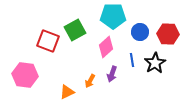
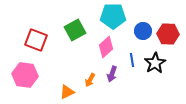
blue circle: moved 3 px right, 1 px up
red square: moved 12 px left, 1 px up
orange arrow: moved 1 px up
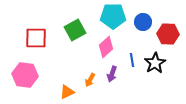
blue circle: moved 9 px up
red square: moved 2 px up; rotated 20 degrees counterclockwise
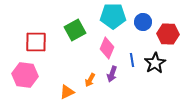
red square: moved 4 px down
pink diamond: moved 1 px right, 1 px down; rotated 25 degrees counterclockwise
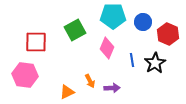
red hexagon: rotated 20 degrees clockwise
purple arrow: moved 14 px down; rotated 112 degrees counterclockwise
orange arrow: moved 1 px down; rotated 56 degrees counterclockwise
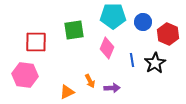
green square: moved 1 px left; rotated 20 degrees clockwise
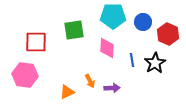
pink diamond: rotated 20 degrees counterclockwise
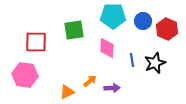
blue circle: moved 1 px up
red hexagon: moved 1 px left, 5 px up
black star: rotated 10 degrees clockwise
orange arrow: rotated 104 degrees counterclockwise
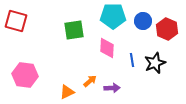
red square: moved 20 px left, 21 px up; rotated 15 degrees clockwise
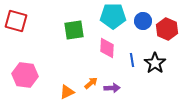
black star: rotated 15 degrees counterclockwise
orange arrow: moved 1 px right, 2 px down
